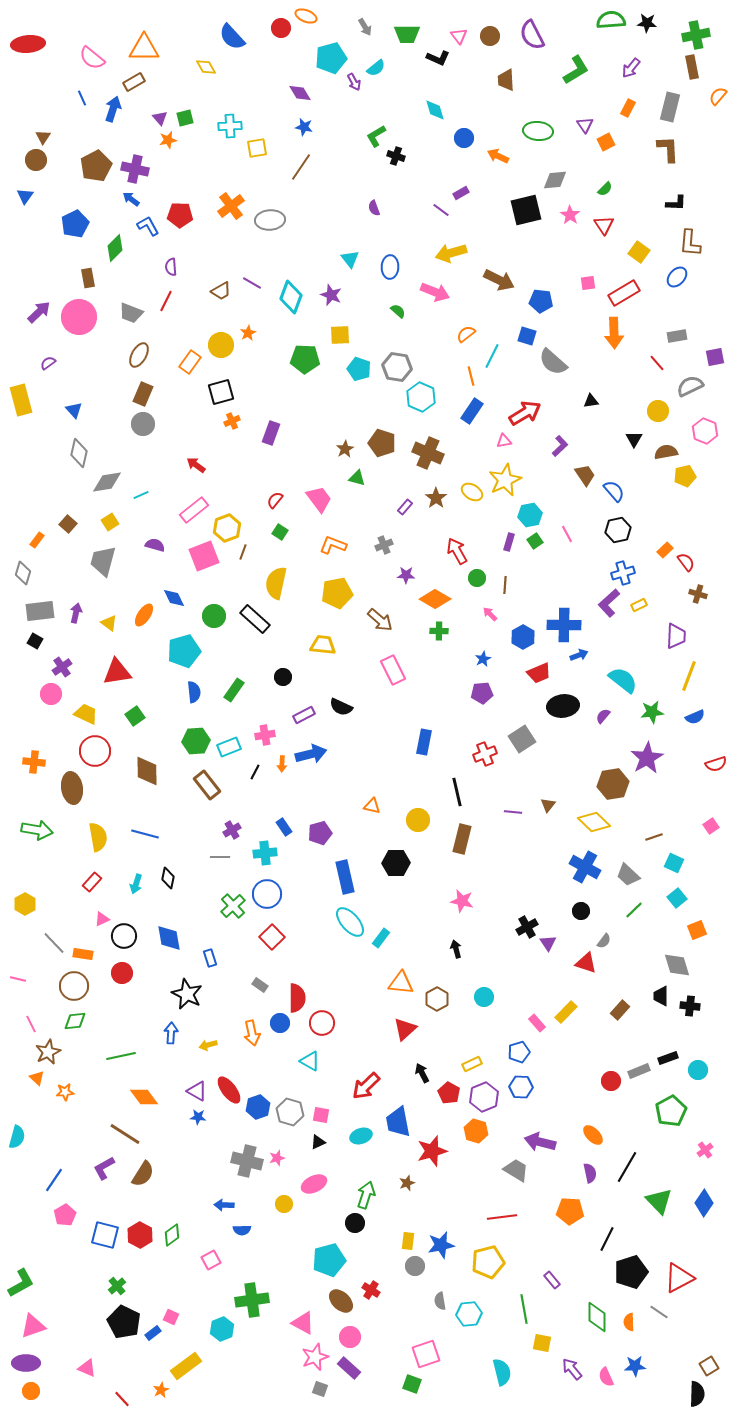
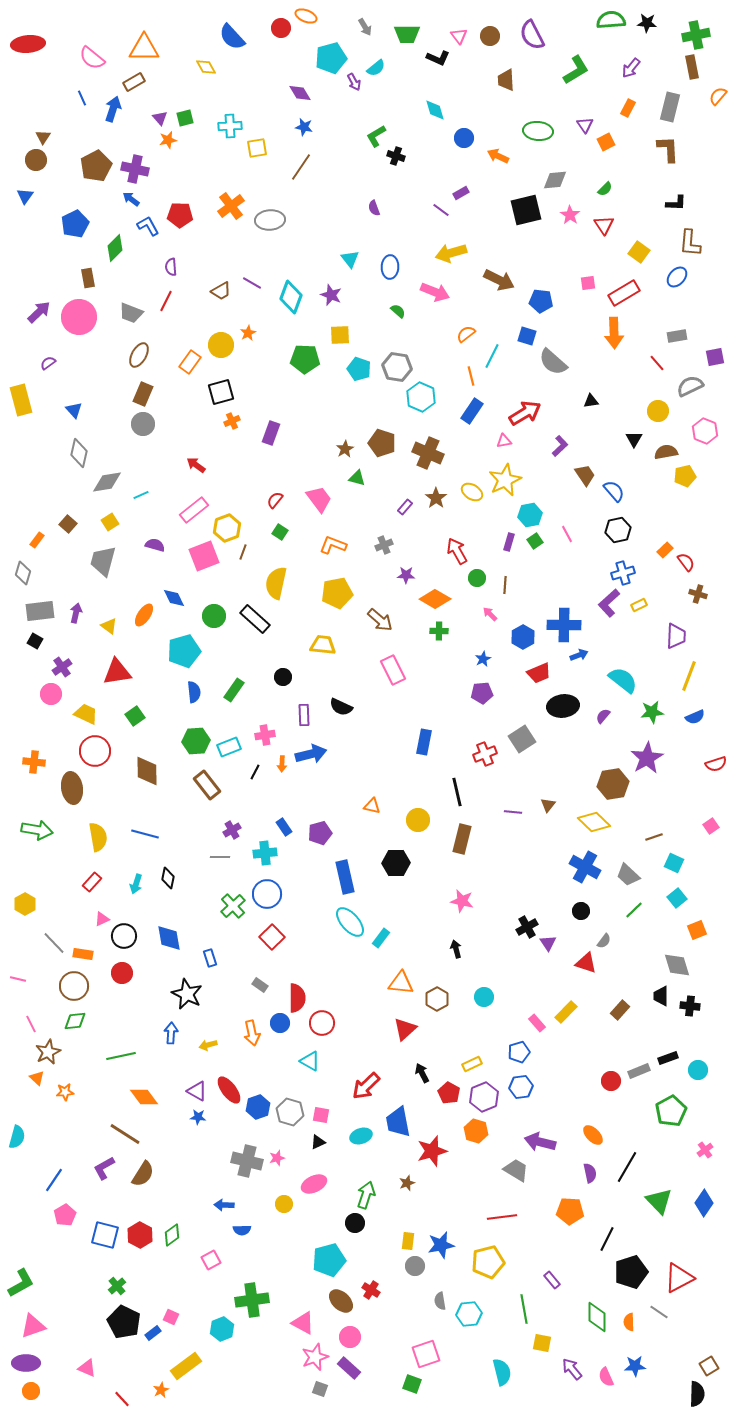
yellow triangle at (109, 623): moved 3 px down
purple rectangle at (304, 715): rotated 65 degrees counterclockwise
blue hexagon at (521, 1087): rotated 10 degrees counterclockwise
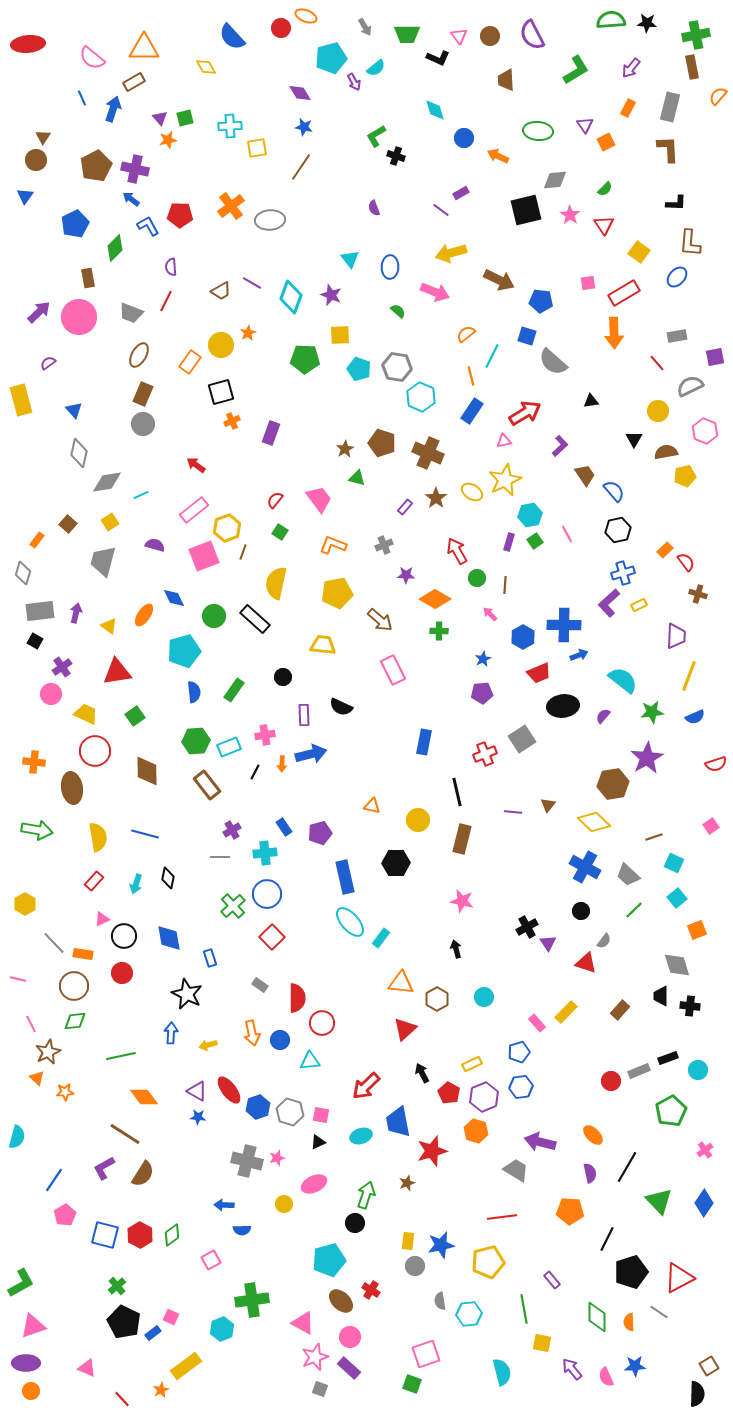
red rectangle at (92, 882): moved 2 px right, 1 px up
blue circle at (280, 1023): moved 17 px down
cyan triangle at (310, 1061): rotated 35 degrees counterclockwise
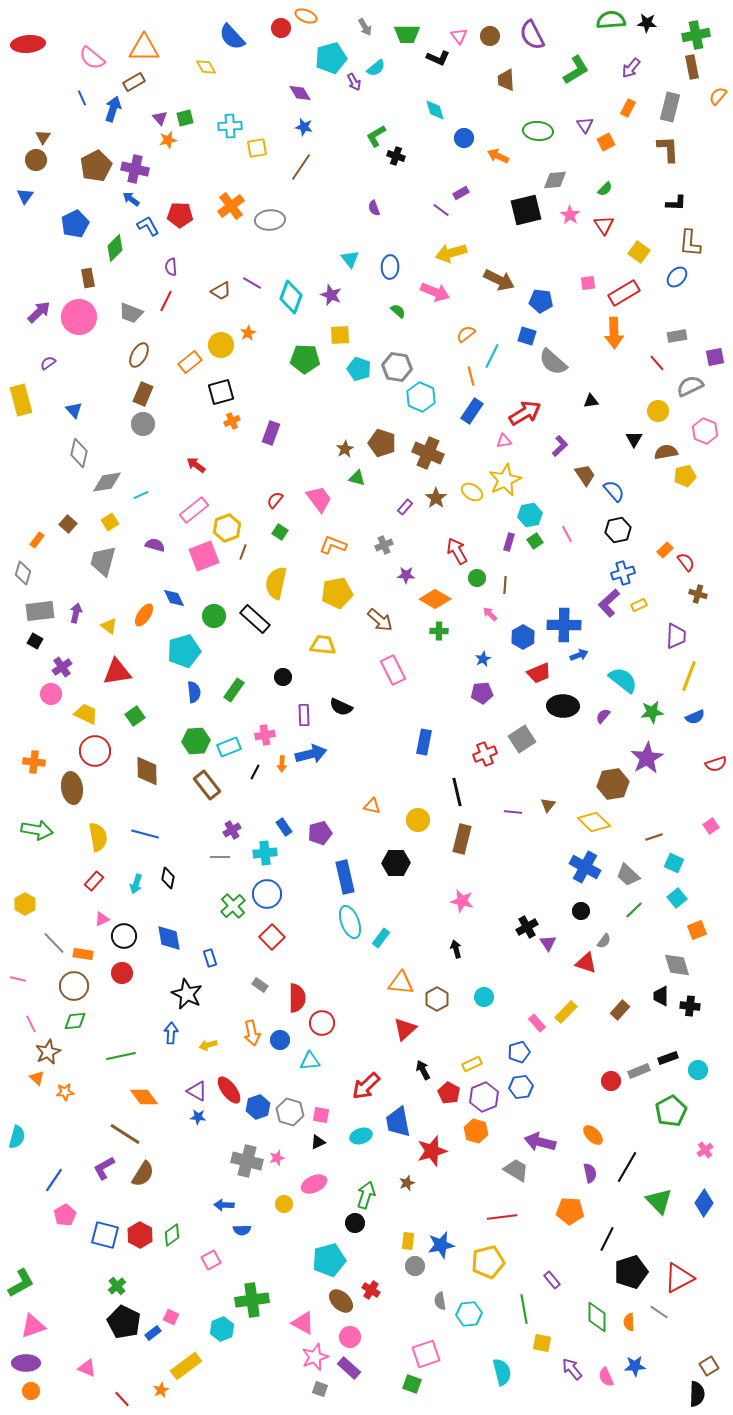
orange rectangle at (190, 362): rotated 15 degrees clockwise
black ellipse at (563, 706): rotated 8 degrees clockwise
cyan ellipse at (350, 922): rotated 20 degrees clockwise
black arrow at (422, 1073): moved 1 px right, 3 px up
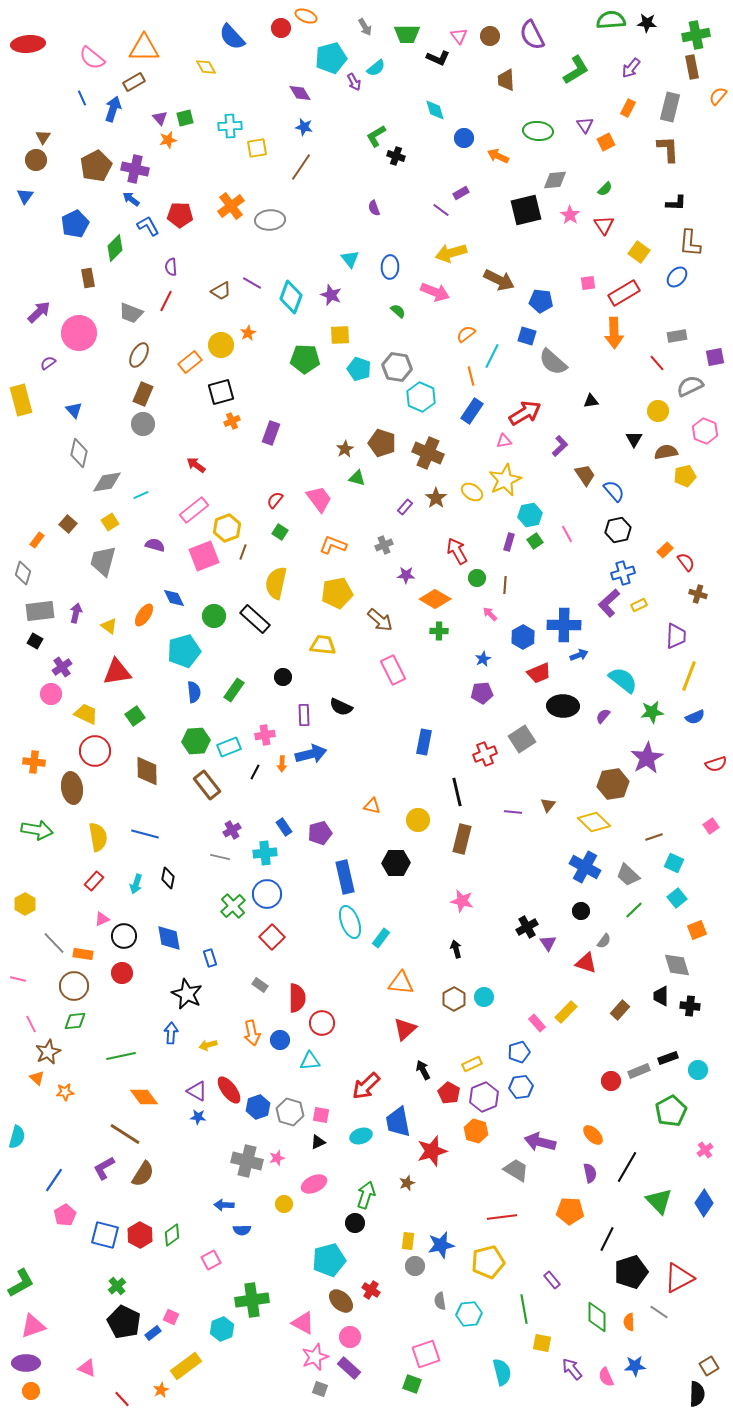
pink circle at (79, 317): moved 16 px down
gray line at (220, 857): rotated 12 degrees clockwise
brown hexagon at (437, 999): moved 17 px right
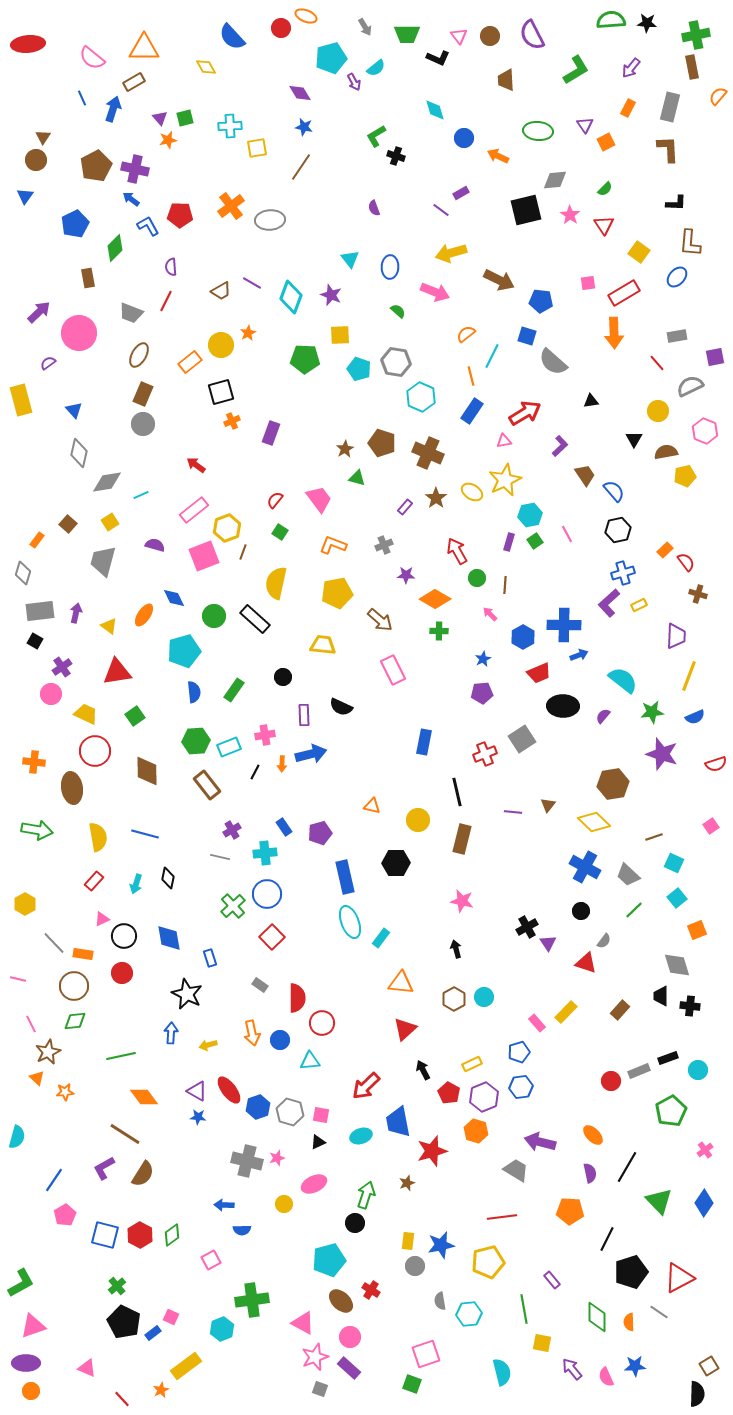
gray hexagon at (397, 367): moved 1 px left, 5 px up
purple star at (647, 758): moved 15 px right, 4 px up; rotated 24 degrees counterclockwise
